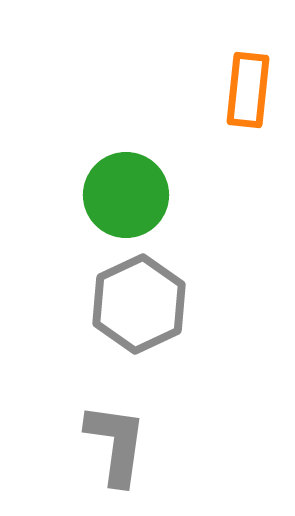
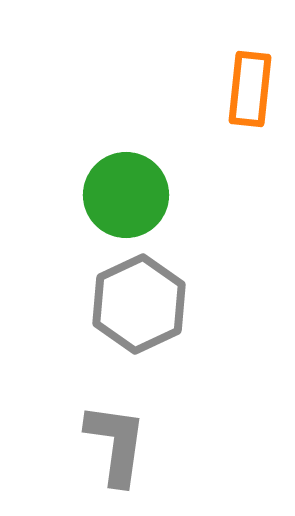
orange rectangle: moved 2 px right, 1 px up
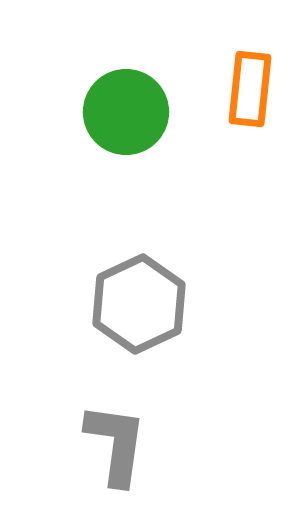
green circle: moved 83 px up
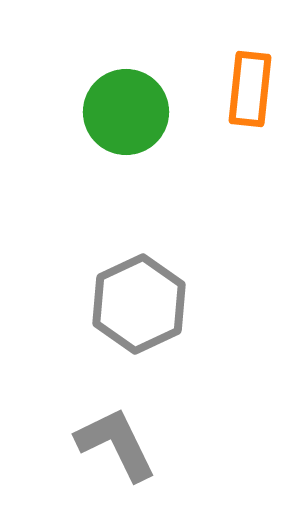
gray L-shape: rotated 34 degrees counterclockwise
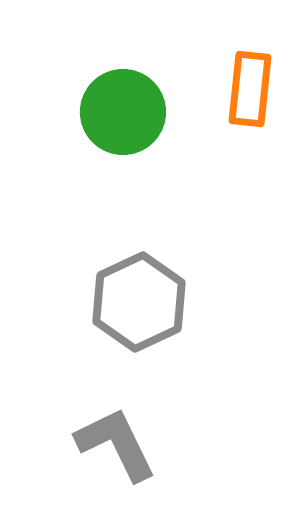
green circle: moved 3 px left
gray hexagon: moved 2 px up
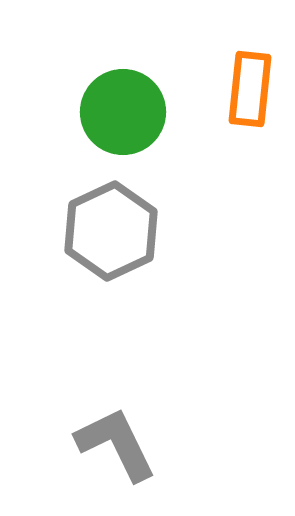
gray hexagon: moved 28 px left, 71 px up
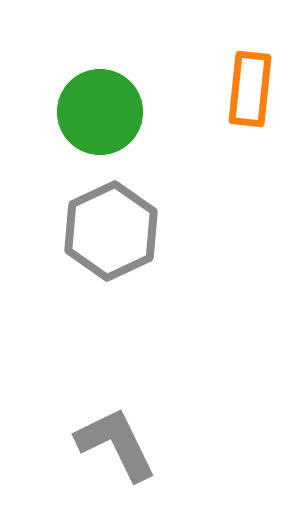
green circle: moved 23 px left
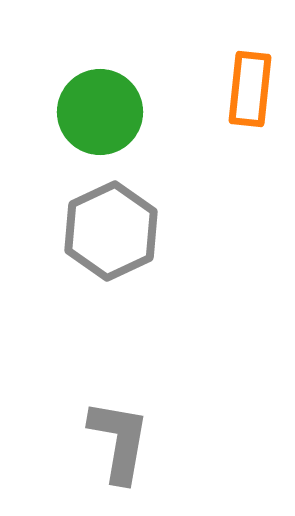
gray L-shape: moved 3 px right, 3 px up; rotated 36 degrees clockwise
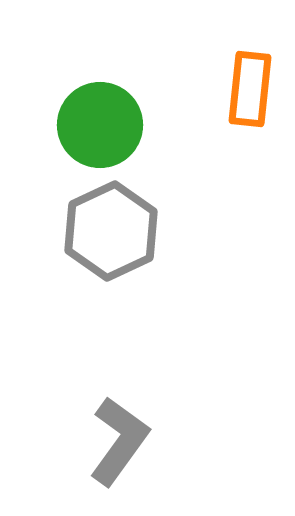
green circle: moved 13 px down
gray L-shape: rotated 26 degrees clockwise
